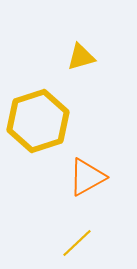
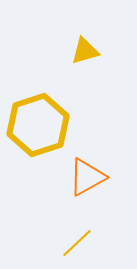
yellow triangle: moved 4 px right, 6 px up
yellow hexagon: moved 4 px down
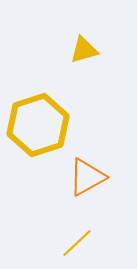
yellow triangle: moved 1 px left, 1 px up
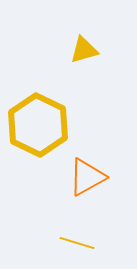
yellow hexagon: rotated 16 degrees counterclockwise
yellow line: rotated 60 degrees clockwise
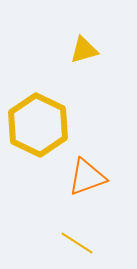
orange triangle: rotated 9 degrees clockwise
yellow line: rotated 16 degrees clockwise
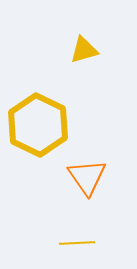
orange triangle: rotated 45 degrees counterclockwise
yellow line: rotated 36 degrees counterclockwise
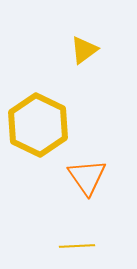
yellow triangle: rotated 20 degrees counterclockwise
yellow line: moved 3 px down
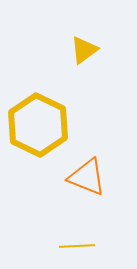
orange triangle: rotated 33 degrees counterclockwise
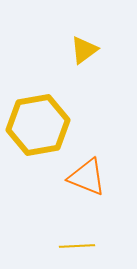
yellow hexagon: rotated 24 degrees clockwise
